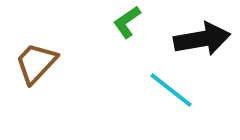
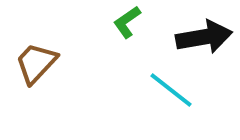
black arrow: moved 2 px right, 2 px up
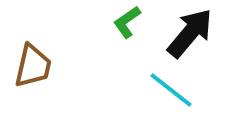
black arrow: moved 14 px left, 4 px up; rotated 40 degrees counterclockwise
brown trapezoid: moved 3 px left, 3 px down; rotated 150 degrees clockwise
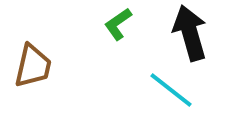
green L-shape: moved 9 px left, 2 px down
black arrow: rotated 56 degrees counterclockwise
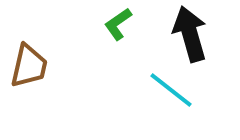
black arrow: moved 1 px down
brown trapezoid: moved 4 px left
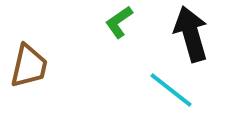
green L-shape: moved 1 px right, 2 px up
black arrow: moved 1 px right
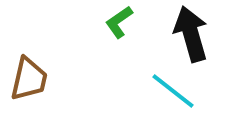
brown trapezoid: moved 13 px down
cyan line: moved 2 px right, 1 px down
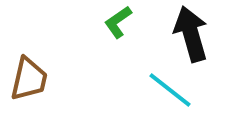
green L-shape: moved 1 px left
cyan line: moved 3 px left, 1 px up
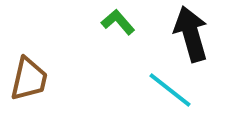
green L-shape: rotated 84 degrees clockwise
